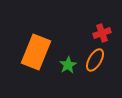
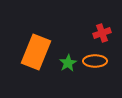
orange ellipse: moved 1 px down; rotated 60 degrees clockwise
green star: moved 2 px up
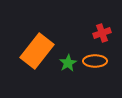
orange rectangle: moved 1 px right, 1 px up; rotated 16 degrees clockwise
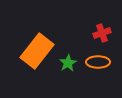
orange ellipse: moved 3 px right, 1 px down
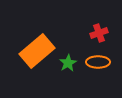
red cross: moved 3 px left
orange rectangle: rotated 12 degrees clockwise
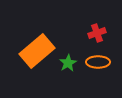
red cross: moved 2 px left
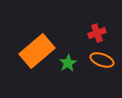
orange ellipse: moved 4 px right, 2 px up; rotated 20 degrees clockwise
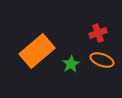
red cross: moved 1 px right
green star: moved 3 px right, 1 px down
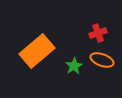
green star: moved 3 px right, 2 px down
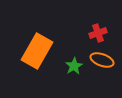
orange rectangle: rotated 20 degrees counterclockwise
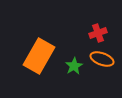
orange rectangle: moved 2 px right, 5 px down
orange ellipse: moved 1 px up
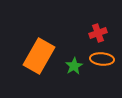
orange ellipse: rotated 15 degrees counterclockwise
